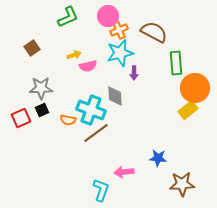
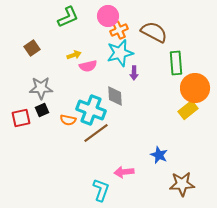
red square: rotated 12 degrees clockwise
blue star: moved 1 px right, 3 px up; rotated 18 degrees clockwise
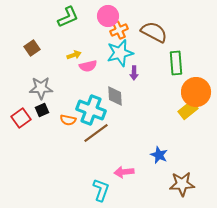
orange circle: moved 1 px right, 4 px down
red square: rotated 24 degrees counterclockwise
